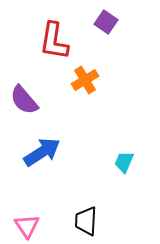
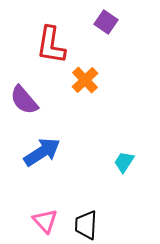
red L-shape: moved 3 px left, 4 px down
orange cross: rotated 12 degrees counterclockwise
cyan trapezoid: rotated 10 degrees clockwise
black trapezoid: moved 4 px down
pink triangle: moved 18 px right, 5 px up; rotated 8 degrees counterclockwise
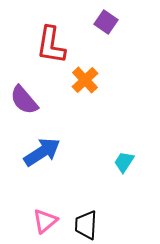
pink triangle: rotated 32 degrees clockwise
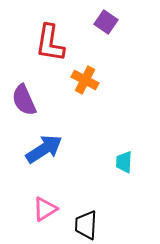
red L-shape: moved 1 px left, 2 px up
orange cross: rotated 20 degrees counterclockwise
purple semicircle: rotated 16 degrees clockwise
blue arrow: moved 2 px right, 3 px up
cyan trapezoid: rotated 30 degrees counterclockwise
pink triangle: moved 12 px up; rotated 8 degrees clockwise
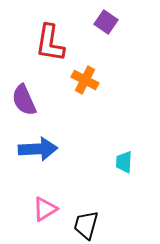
blue arrow: moved 6 px left; rotated 30 degrees clockwise
black trapezoid: rotated 12 degrees clockwise
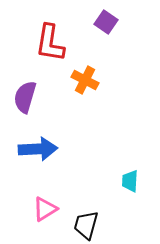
purple semicircle: moved 1 px right, 3 px up; rotated 40 degrees clockwise
cyan trapezoid: moved 6 px right, 19 px down
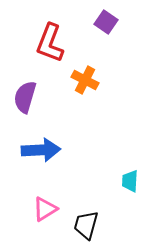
red L-shape: rotated 12 degrees clockwise
blue arrow: moved 3 px right, 1 px down
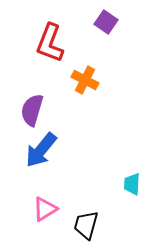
purple semicircle: moved 7 px right, 13 px down
blue arrow: rotated 132 degrees clockwise
cyan trapezoid: moved 2 px right, 3 px down
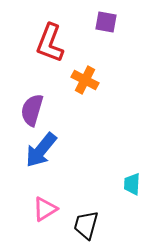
purple square: rotated 25 degrees counterclockwise
